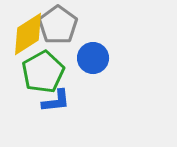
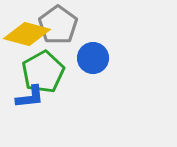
yellow diamond: moved 1 px left; rotated 48 degrees clockwise
blue L-shape: moved 26 px left, 4 px up
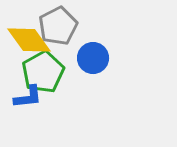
gray pentagon: moved 1 px down; rotated 9 degrees clockwise
yellow diamond: moved 2 px right, 6 px down; rotated 39 degrees clockwise
blue L-shape: moved 2 px left
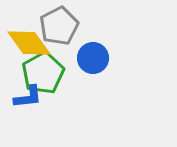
gray pentagon: moved 1 px right
yellow diamond: moved 3 px down
green pentagon: moved 1 px down
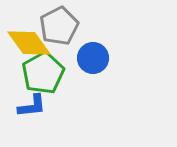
blue L-shape: moved 4 px right, 9 px down
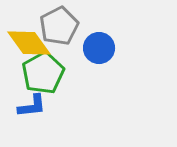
blue circle: moved 6 px right, 10 px up
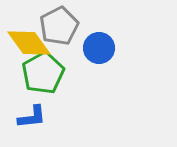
blue L-shape: moved 11 px down
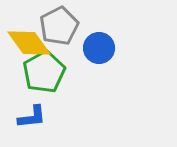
green pentagon: moved 1 px right, 1 px up
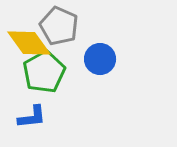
gray pentagon: rotated 21 degrees counterclockwise
blue circle: moved 1 px right, 11 px down
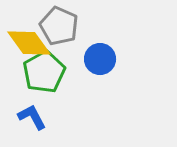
blue L-shape: rotated 112 degrees counterclockwise
